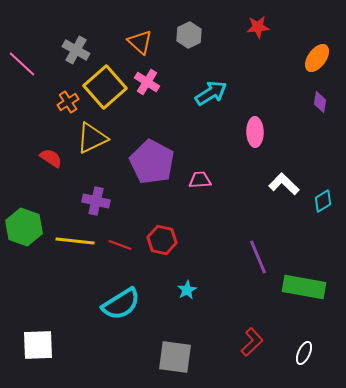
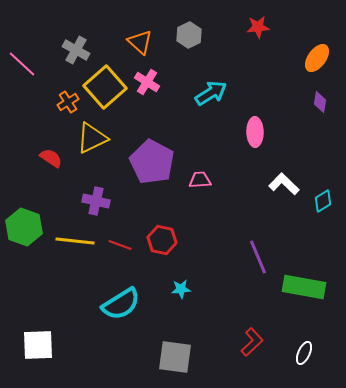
cyan star: moved 6 px left, 1 px up; rotated 24 degrees clockwise
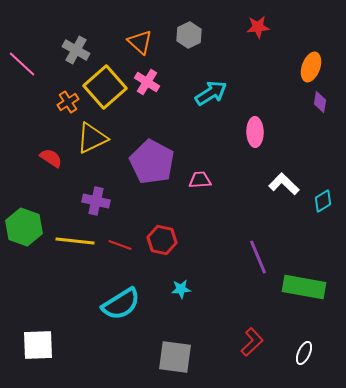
orange ellipse: moved 6 px left, 9 px down; rotated 16 degrees counterclockwise
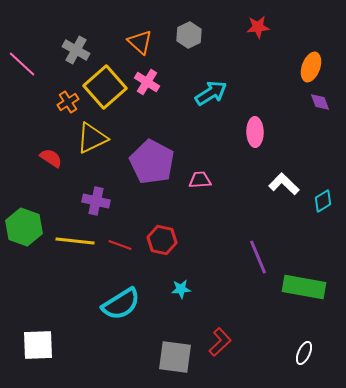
purple diamond: rotated 30 degrees counterclockwise
red L-shape: moved 32 px left
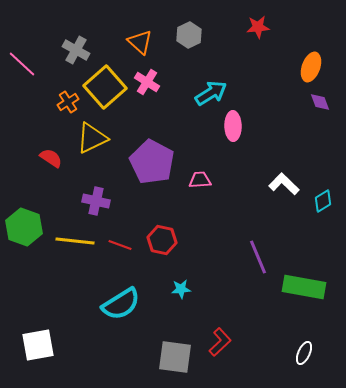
pink ellipse: moved 22 px left, 6 px up
white square: rotated 8 degrees counterclockwise
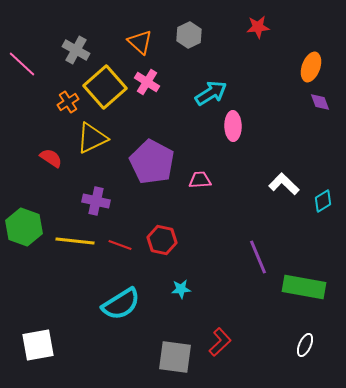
white ellipse: moved 1 px right, 8 px up
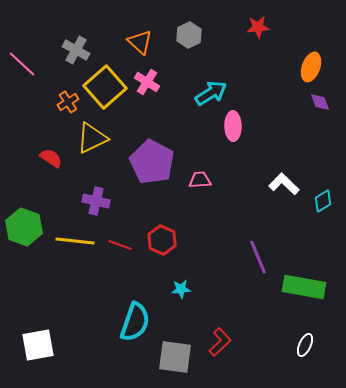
red hexagon: rotated 12 degrees clockwise
cyan semicircle: moved 14 px right, 18 px down; rotated 39 degrees counterclockwise
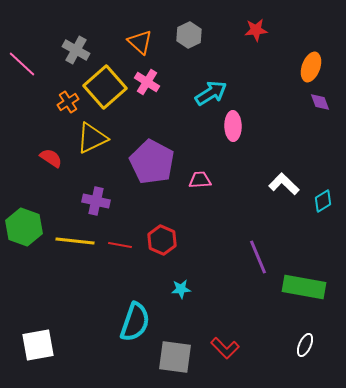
red star: moved 2 px left, 3 px down
red line: rotated 10 degrees counterclockwise
red L-shape: moved 5 px right, 6 px down; rotated 88 degrees clockwise
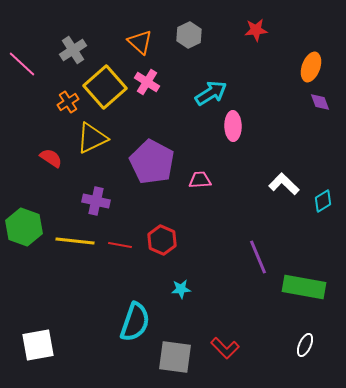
gray cross: moved 3 px left; rotated 28 degrees clockwise
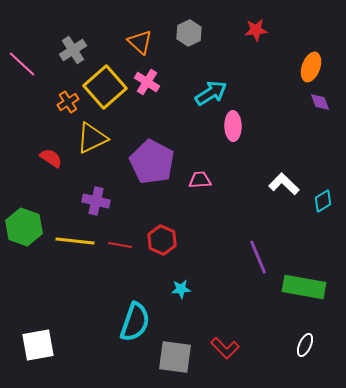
gray hexagon: moved 2 px up
